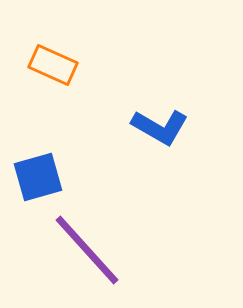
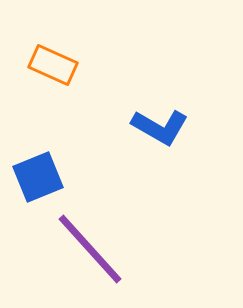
blue square: rotated 6 degrees counterclockwise
purple line: moved 3 px right, 1 px up
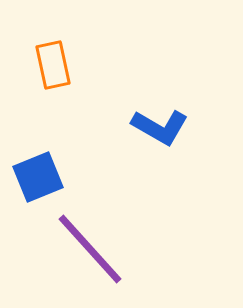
orange rectangle: rotated 54 degrees clockwise
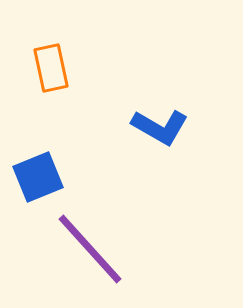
orange rectangle: moved 2 px left, 3 px down
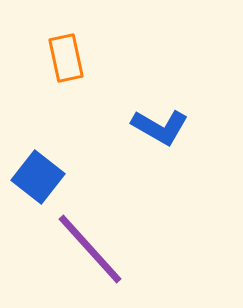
orange rectangle: moved 15 px right, 10 px up
blue square: rotated 30 degrees counterclockwise
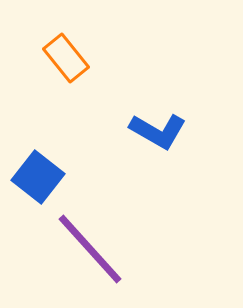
orange rectangle: rotated 27 degrees counterclockwise
blue L-shape: moved 2 px left, 4 px down
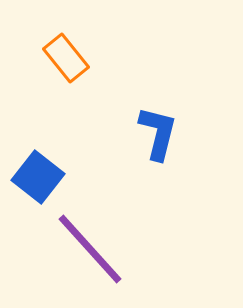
blue L-shape: moved 2 px down; rotated 106 degrees counterclockwise
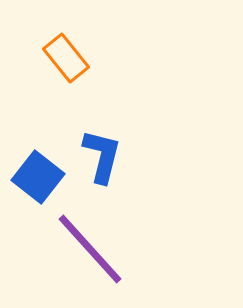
blue L-shape: moved 56 px left, 23 px down
